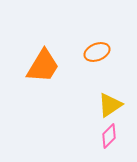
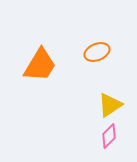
orange trapezoid: moved 3 px left, 1 px up
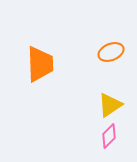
orange ellipse: moved 14 px right
orange trapezoid: moved 1 px up; rotated 33 degrees counterclockwise
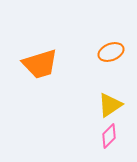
orange trapezoid: rotated 75 degrees clockwise
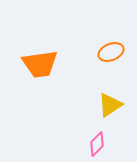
orange trapezoid: rotated 9 degrees clockwise
pink diamond: moved 12 px left, 8 px down
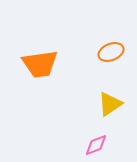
yellow triangle: moved 1 px up
pink diamond: moved 1 px left, 1 px down; rotated 25 degrees clockwise
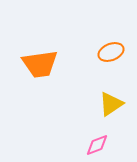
yellow triangle: moved 1 px right
pink diamond: moved 1 px right
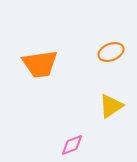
yellow triangle: moved 2 px down
pink diamond: moved 25 px left
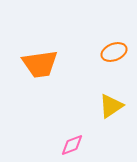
orange ellipse: moved 3 px right
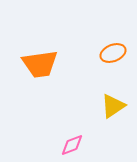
orange ellipse: moved 1 px left, 1 px down
yellow triangle: moved 2 px right
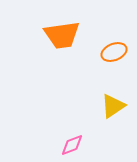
orange ellipse: moved 1 px right, 1 px up
orange trapezoid: moved 22 px right, 29 px up
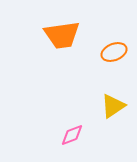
pink diamond: moved 10 px up
